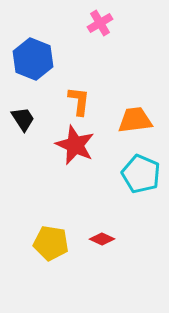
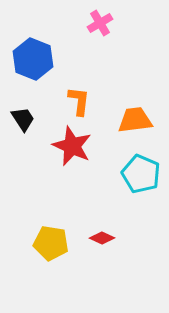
red star: moved 3 px left, 1 px down
red diamond: moved 1 px up
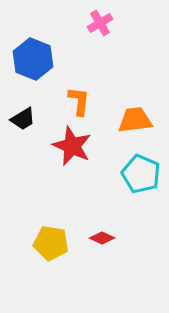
black trapezoid: rotated 92 degrees clockwise
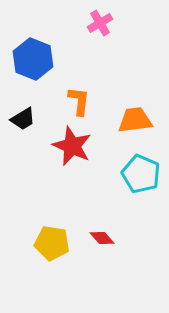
red diamond: rotated 25 degrees clockwise
yellow pentagon: moved 1 px right
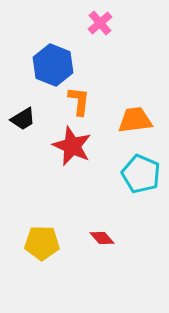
pink cross: rotated 10 degrees counterclockwise
blue hexagon: moved 20 px right, 6 px down
yellow pentagon: moved 10 px left; rotated 8 degrees counterclockwise
